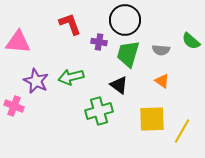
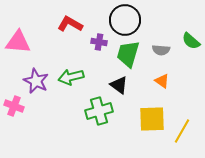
red L-shape: rotated 40 degrees counterclockwise
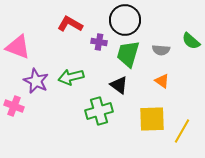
pink triangle: moved 5 px down; rotated 16 degrees clockwise
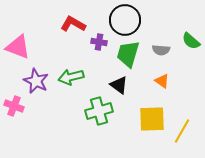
red L-shape: moved 3 px right
